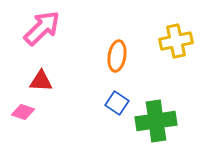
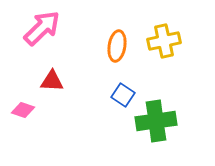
yellow cross: moved 12 px left
orange ellipse: moved 10 px up
red triangle: moved 11 px right
blue square: moved 6 px right, 8 px up
pink diamond: moved 2 px up
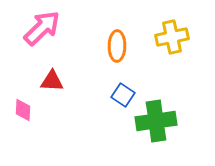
yellow cross: moved 8 px right, 4 px up
orange ellipse: rotated 8 degrees counterclockwise
pink diamond: rotated 75 degrees clockwise
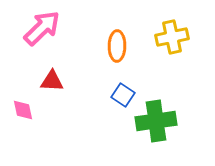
pink diamond: rotated 15 degrees counterclockwise
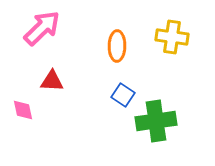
yellow cross: rotated 20 degrees clockwise
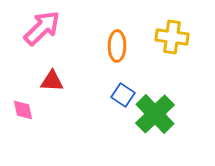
green cross: moved 1 px left, 7 px up; rotated 36 degrees counterclockwise
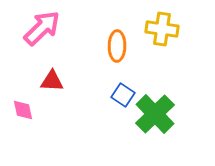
yellow cross: moved 10 px left, 8 px up
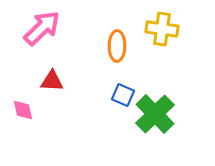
blue square: rotated 10 degrees counterclockwise
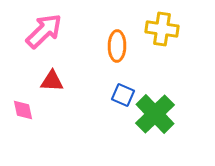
pink arrow: moved 2 px right, 3 px down
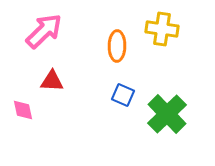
green cross: moved 12 px right
